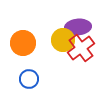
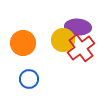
purple ellipse: rotated 10 degrees clockwise
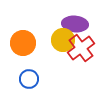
purple ellipse: moved 3 px left, 3 px up
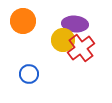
orange circle: moved 22 px up
blue circle: moved 5 px up
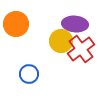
orange circle: moved 7 px left, 3 px down
yellow circle: moved 2 px left, 1 px down
red cross: moved 1 px down
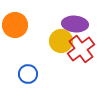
orange circle: moved 1 px left, 1 px down
blue circle: moved 1 px left
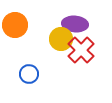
yellow circle: moved 2 px up
red cross: moved 1 px down; rotated 8 degrees counterclockwise
blue circle: moved 1 px right
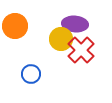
orange circle: moved 1 px down
blue circle: moved 2 px right
